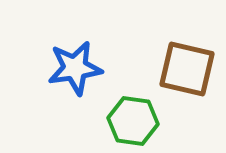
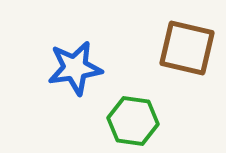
brown square: moved 21 px up
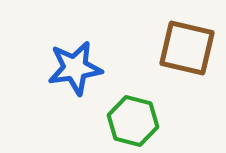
green hexagon: rotated 6 degrees clockwise
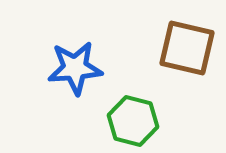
blue star: rotated 4 degrees clockwise
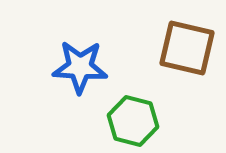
blue star: moved 5 px right, 1 px up; rotated 8 degrees clockwise
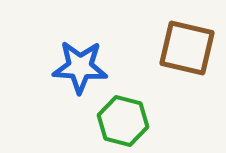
green hexagon: moved 10 px left
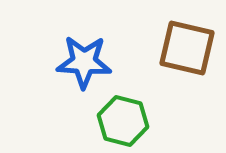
blue star: moved 4 px right, 5 px up
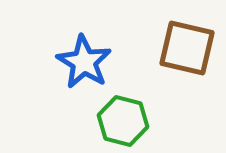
blue star: rotated 28 degrees clockwise
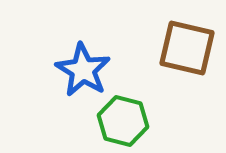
blue star: moved 1 px left, 8 px down
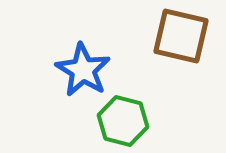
brown square: moved 6 px left, 12 px up
